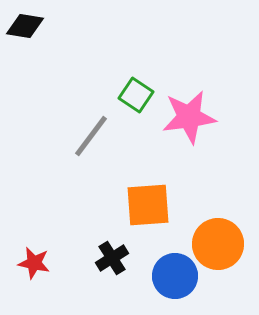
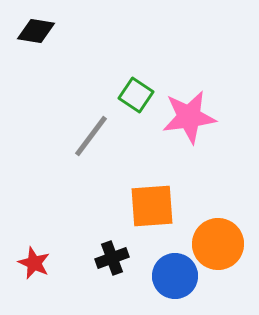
black diamond: moved 11 px right, 5 px down
orange square: moved 4 px right, 1 px down
black cross: rotated 12 degrees clockwise
red star: rotated 12 degrees clockwise
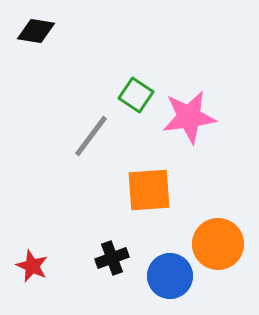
orange square: moved 3 px left, 16 px up
red star: moved 2 px left, 3 px down
blue circle: moved 5 px left
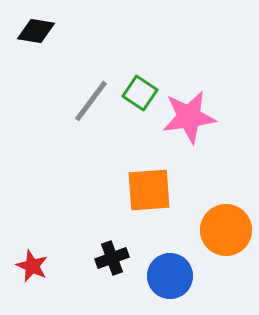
green square: moved 4 px right, 2 px up
gray line: moved 35 px up
orange circle: moved 8 px right, 14 px up
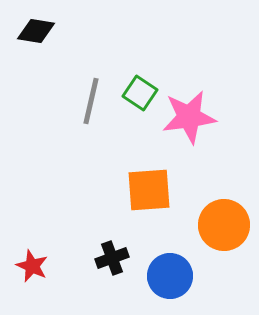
gray line: rotated 24 degrees counterclockwise
orange circle: moved 2 px left, 5 px up
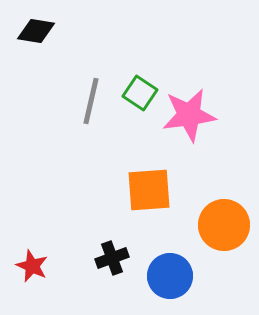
pink star: moved 2 px up
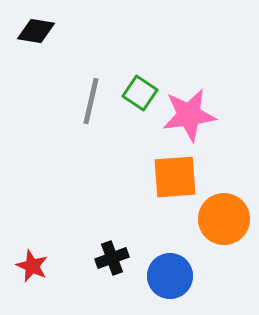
orange square: moved 26 px right, 13 px up
orange circle: moved 6 px up
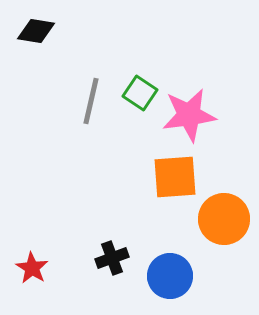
red star: moved 2 px down; rotated 8 degrees clockwise
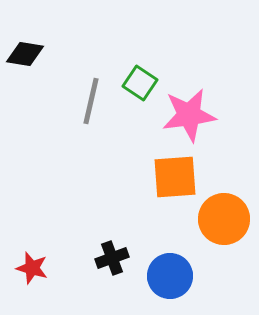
black diamond: moved 11 px left, 23 px down
green square: moved 10 px up
red star: rotated 16 degrees counterclockwise
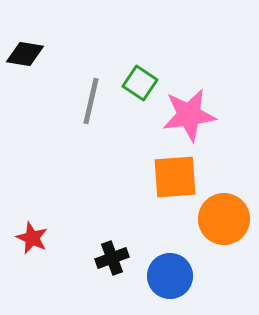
red star: moved 30 px up; rotated 8 degrees clockwise
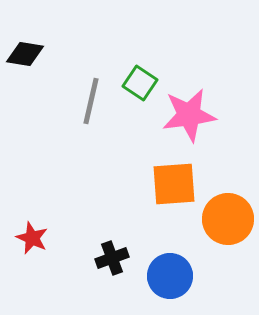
orange square: moved 1 px left, 7 px down
orange circle: moved 4 px right
